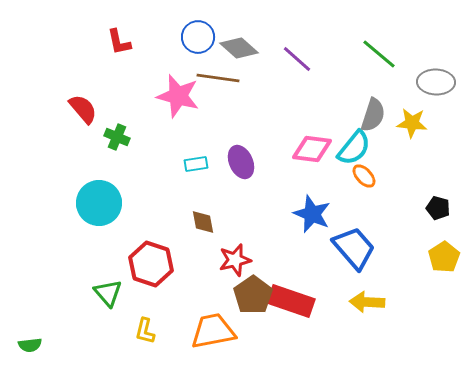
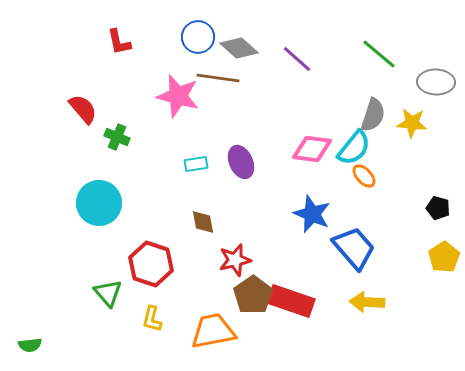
yellow L-shape: moved 7 px right, 12 px up
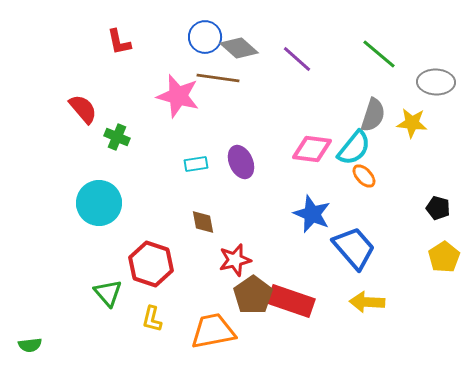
blue circle: moved 7 px right
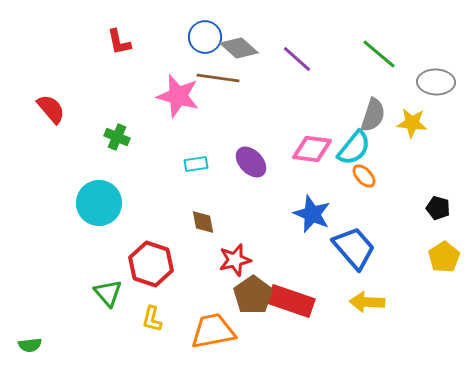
red semicircle: moved 32 px left
purple ellipse: moved 10 px right; rotated 20 degrees counterclockwise
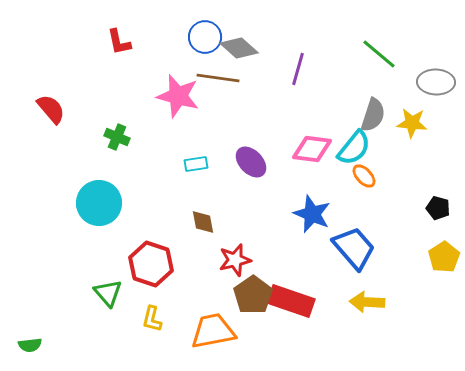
purple line: moved 1 px right, 10 px down; rotated 64 degrees clockwise
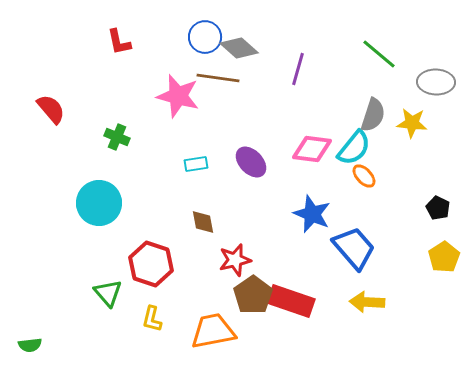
black pentagon: rotated 10 degrees clockwise
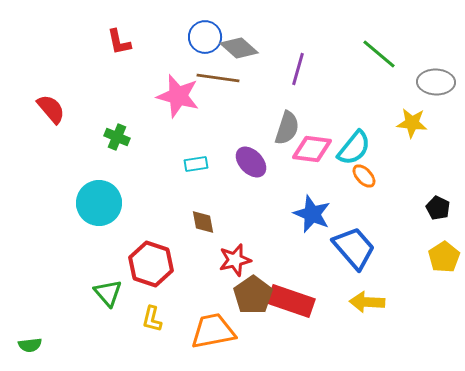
gray semicircle: moved 86 px left, 13 px down
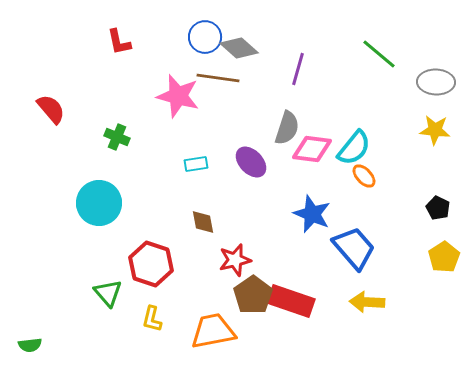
yellow star: moved 23 px right, 7 px down
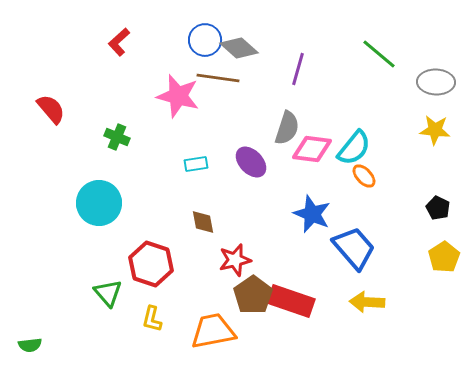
blue circle: moved 3 px down
red L-shape: rotated 60 degrees clockwise
